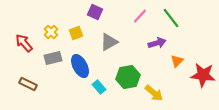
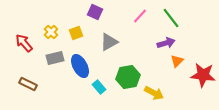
purple arrow: moved 9 px right
gray rectangle: moved 2 px right
yellow arrow: rotated 12 degrees counterclockwise
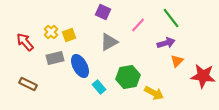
purple square: moved 8 px right
pink line: moved 2 px left, 9 px down
yellow square: moved 7 px left, 2 px down
red arrow: moved 1 px right, 1 px up
red star: moved 1 px down
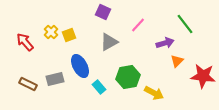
green line: moved 14 px right, 6 px down
purple arrow: moved 1 px left
gray rectangle: moved 21 px down
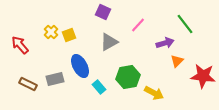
red arrow: moved 5 px left, 3 px down
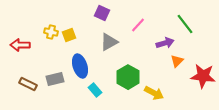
purple square: moved 1 px left, 1 px down
yellow cross: rotated 32 degrees counterclockwise
red arrow: rotated 48 degrees counterclockwise
blue ellipse: rotated 10 degrees clockwise
green hexagon: rotated 20 degrees counterclockwise
cyan rectangle: moved 4 px left, 3 px down
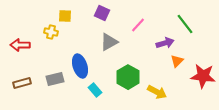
yellow square: moved 4 px left, 19 px up; rotated 24 degrees clockwise
brown rectangle: moved 6 px left, 1 px up; rotated 42 degrees counterclockwise
yellow arrow: moved 3 px right, 1 px up
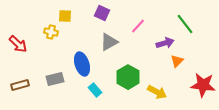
pink line: moved 1 px down
red arrow: moved 2 px left, 1 px up; rotated 138 degrees counterclockwise
blue ellipse: moved 2 px right, 2 px up
red star: moved 9 px down
brown rectangle: moved 2 px left, 2 px down
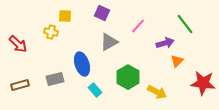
red star: moved 2 px up
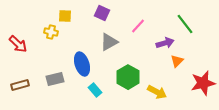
red star: rotated 20 degrees counterclockwise
